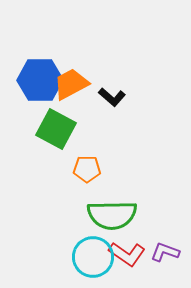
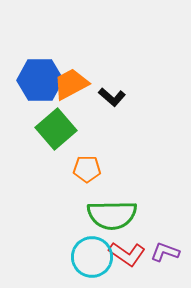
green square: rotated 21 degrees clockwise
cyan circle: moved 1 px left
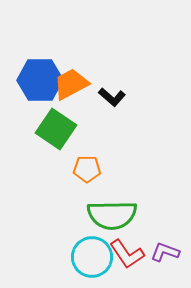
green square: rotated 15 degrees counterclockwise
red L-shape: rotated 21 degrees clockwise
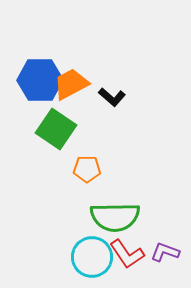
green semicircle: moved 3 px right, 2 px down
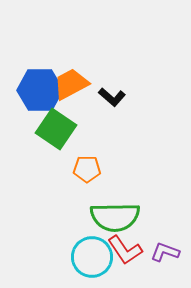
blue hexagon: moved 10 px down
red L-shape: moved 2 px left, 4 px up
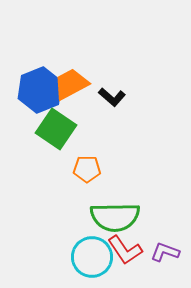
blue hexagon: rotated 21 degrees counterclockwise
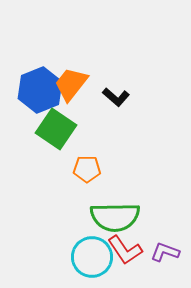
orange trapezoid: rotated 24 degrees counterclockwise
black L-shape: moved 4 px right
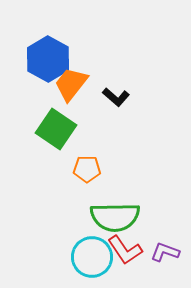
blue hexagon: moved 8 px right, 31 px up; rotated 9 degrees counterclockwise
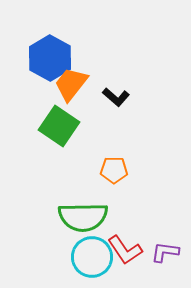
blue hexagon: moved 2 px right, 1 px up
green square: moved 3 px right, 3 px up
orange pentagon: moved 27 px right, 1 px down
green semicircle: moved 32 px left
purple L-shape: rotated 12 degrees counterclockwise
